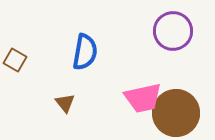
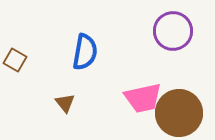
brown circle: moved 3 px right
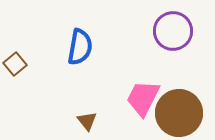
blue semicircle: moved 5 px left, 5 px up
brown square: moved 4 px down; rotated 20 degrees clockwise
pink trapezoid: rotated 129 degrees clockwise
brown triangle: moved 22 px right, 18 px down
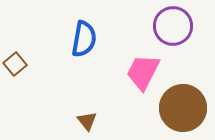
purple circle: moved 5 px up
blue semicircle: moved 4 px right, 8 px up
pink trapezoid: moved 26 px up
brown circle: moved 4 px right, 5 px up
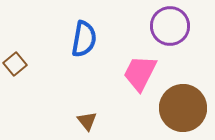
purple circle: moved 3 px left
pink trapezoid: moved 3 px left, 1 px down
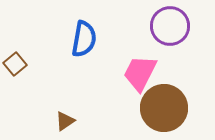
brown circle: moved 19 px left
brown triangle: moved 22 px left; rotated 35 degrees clockwise
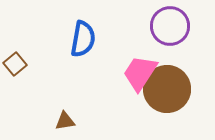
blue semicircle: moved 1 px left
pink trapezoid: rotated 6 degrees clockwise
brown circle: moved 3 px right, 19 px up
brown triangle: rotated 25 degrees clockwise
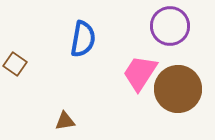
brown square: rotated 15 degrees counterclockwise
brown circle: moved 11 px right
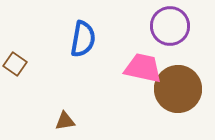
pink trapezoid: moved 3 px right, 5 px up; rotated 69 degrees clockwise
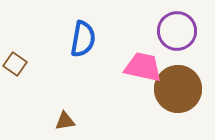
purple circle: moved 7 px right, 5 px down
pink trapezoid: moved 1 px up
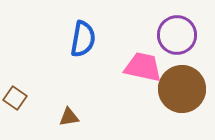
purple circle: moved 4 px down
brown square: moved 34 px down
brown circle: moved 4 px right
brown triangle: moved 4 px right, 4 px up
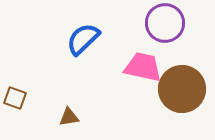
purple circle: moved 12 px left, 12 px up
blue semicircle: rotated 144 degrees counterclockwise
brown square: rotated 15 degrees counterclockwise
